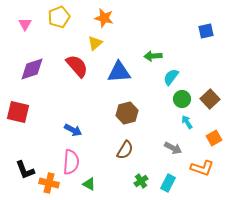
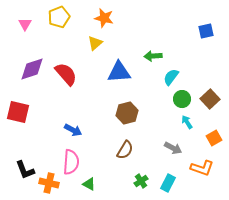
red semicircle: moved 11 px left, 8 px down
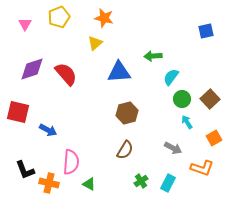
blue arrow: moved 25 px left
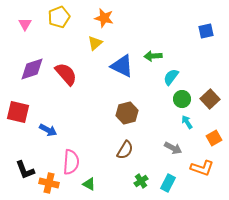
blue triangle: moved 3 px right, 6 px up; rotated 30 degrees clockwise
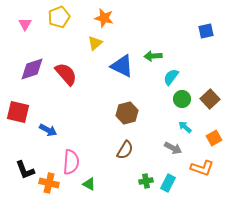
cyan arrow: moved 2 px left, 5 px down; rotated 16 degrees counterclockwise
green cross: moved 5 px right; rotated 24 degrees clockwise
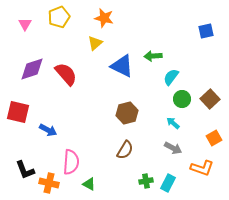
cyan arrow: moved 12 px left, 4 px up
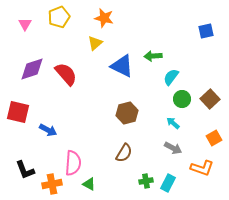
brown semicircle: moved 1 px left, 3 px down
pink semicircle: moved 2 px right, 1 px down
orange cross: moved 3 px right, 1 px down; rotated 24 degrees counterclockwise
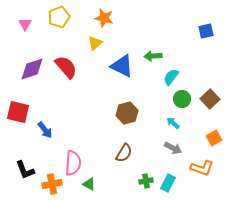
red semicircle: moved 7 px up
blue arrow: moved 3 px left; rotated 24 degrees clockwise
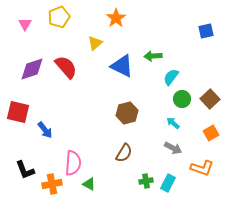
orange star: moved 12 px right; rotated 24 degrees clockwise
orange square: moved 3 px left, 5 px up
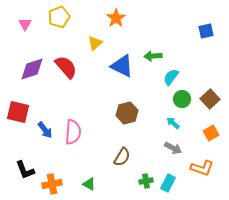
brown semicircle: moved 2 px left, 4 px down
pink semicircle: moved 31 px up
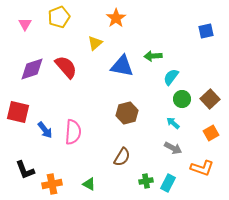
blue triangle: rotated 15 degrees counterclockwise
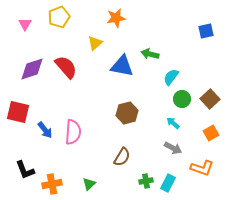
orange star: rotated 24 degrees clockwise
green arrow: moved 3 px left, 2 px up; rotated 18 degrees clockwise
green triangle: rotated 48 degrees clockwise
